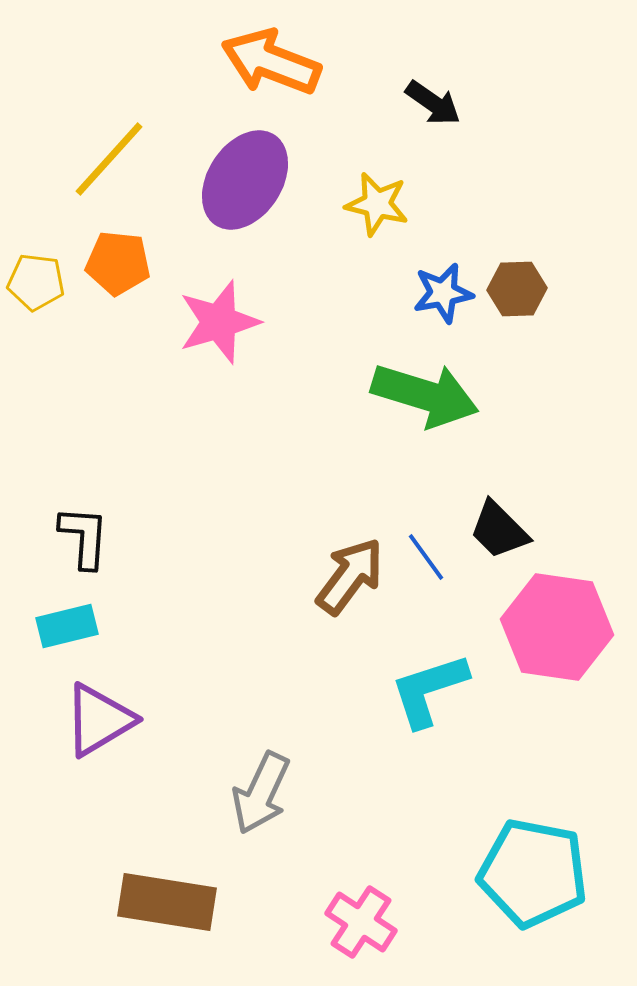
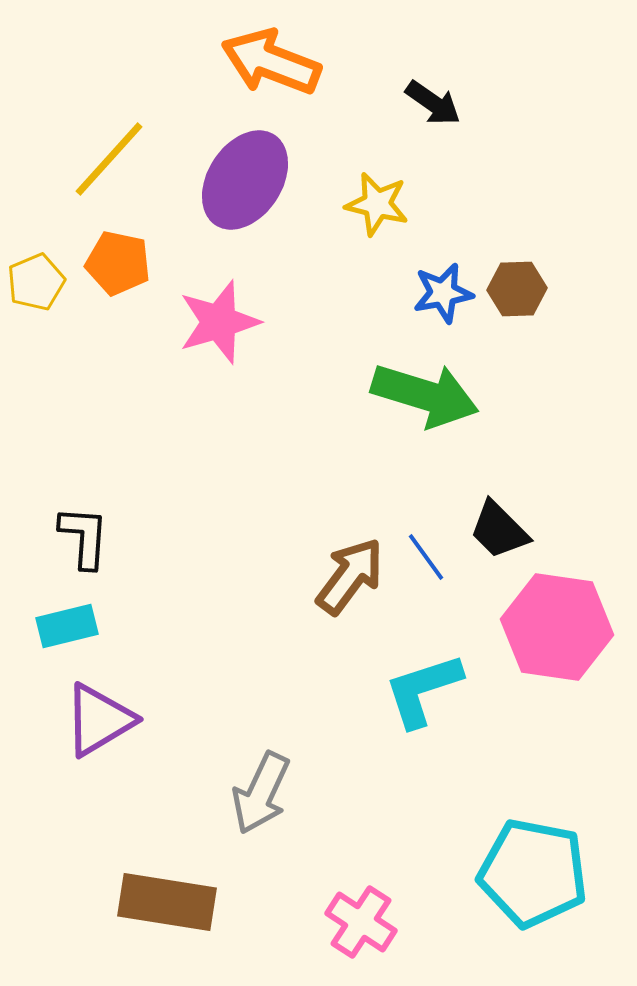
orange pentagon: rotated 6 degrees clockwise
yellow pentagon: rotated 30 degrees counterclockwise
cyan L-shape: moved 6 px left
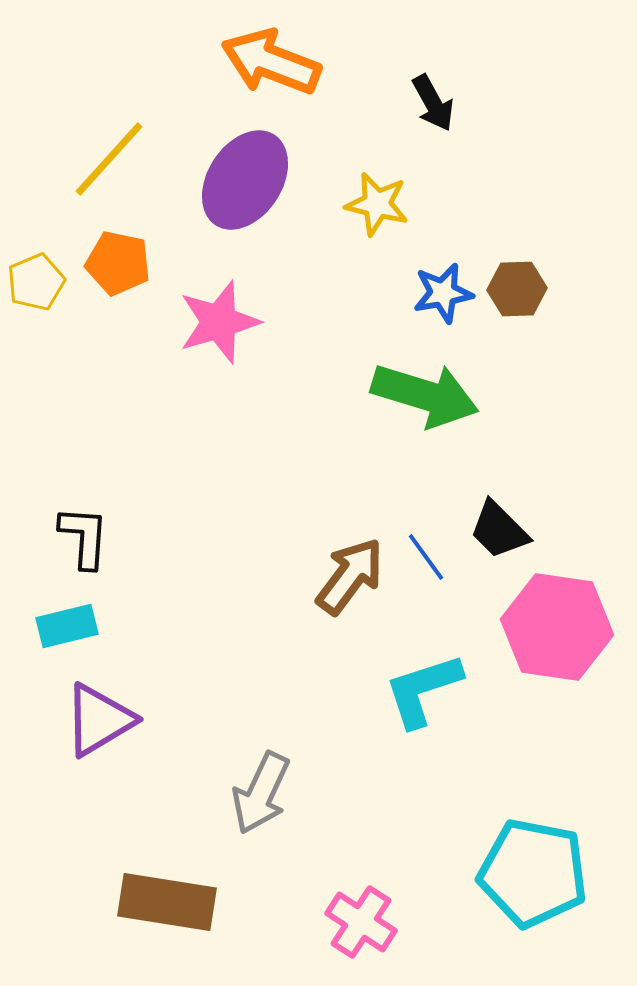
black arrow: rotated 26 degrees clockwise
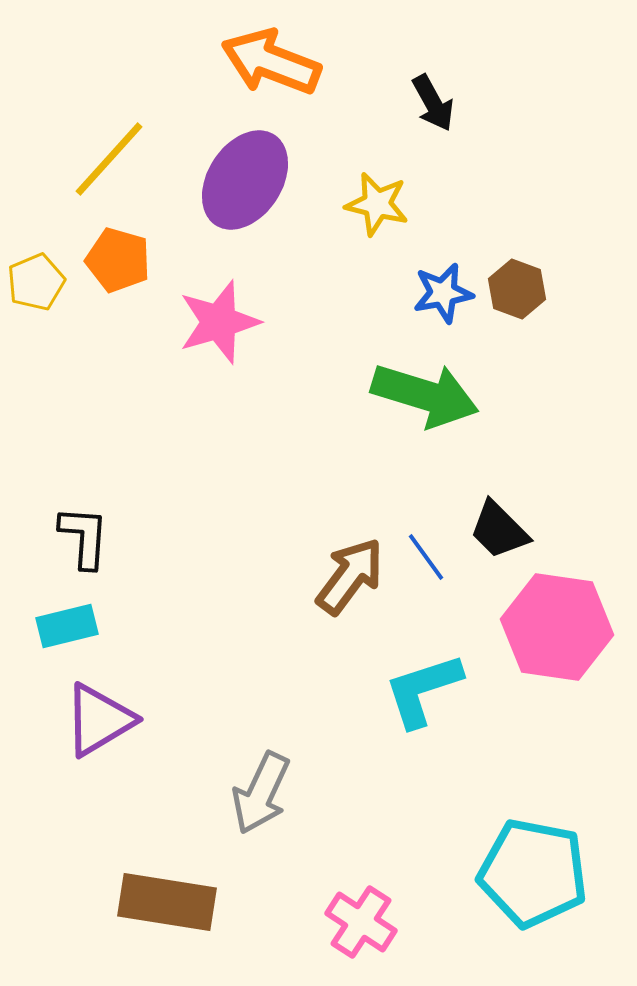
orange pentagon: moved 3 px up; rotated 4 degrees clockwise
brown hexagon: rotated 22 degrees clockwise
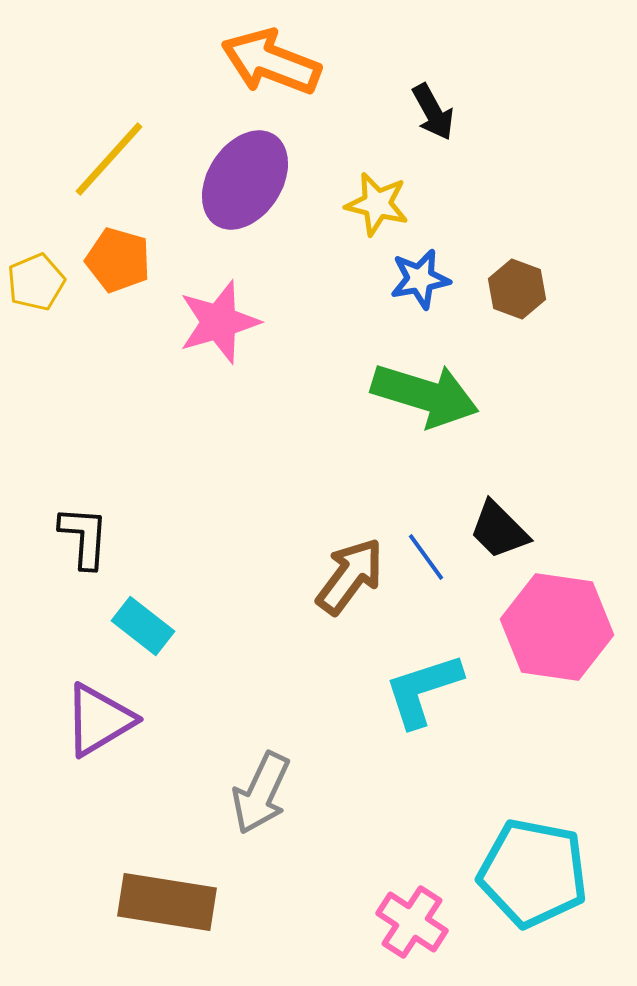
black arrow: moved 9 px down
blue star: moved 23 px left, 14 px up
cyan rectangle: moved 76 px right; rotated 52 degrees clockwise
pink cross: moved 51 px right
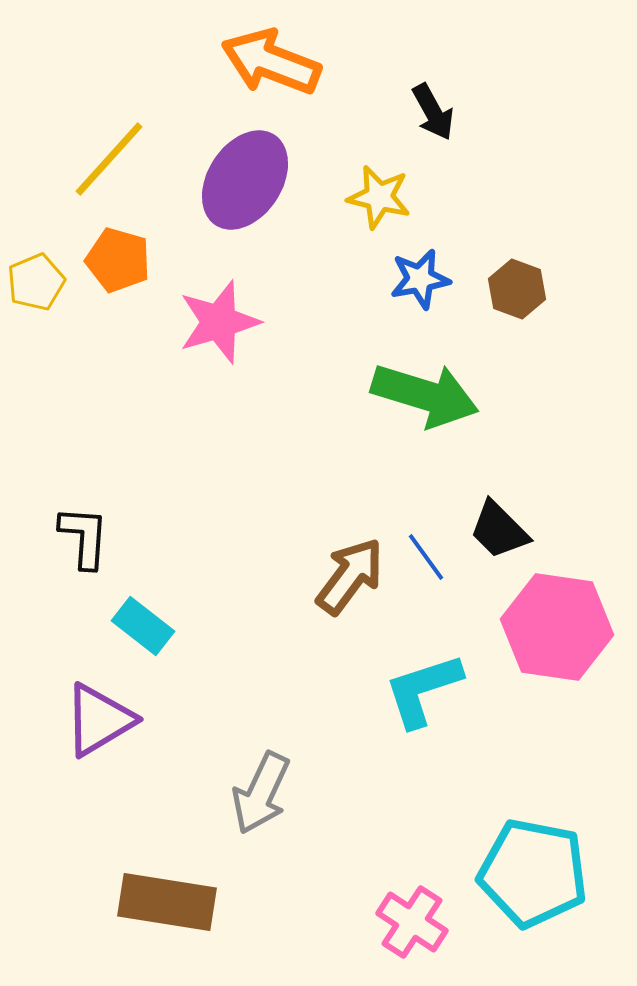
yellow star: moved 2 px right, 7 px up
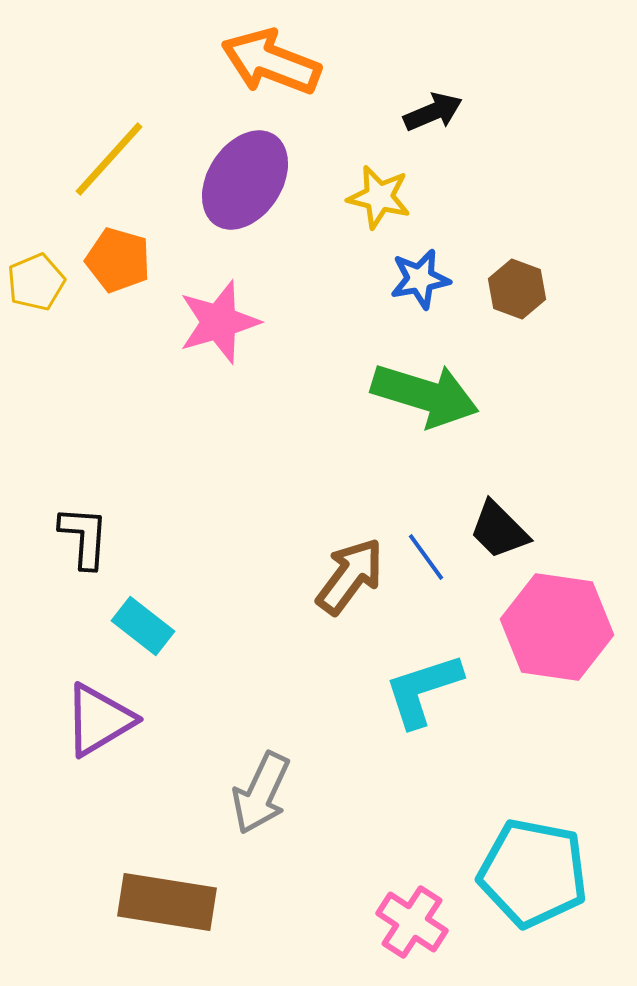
black arrow: rotated 84 degrees counterclockwise
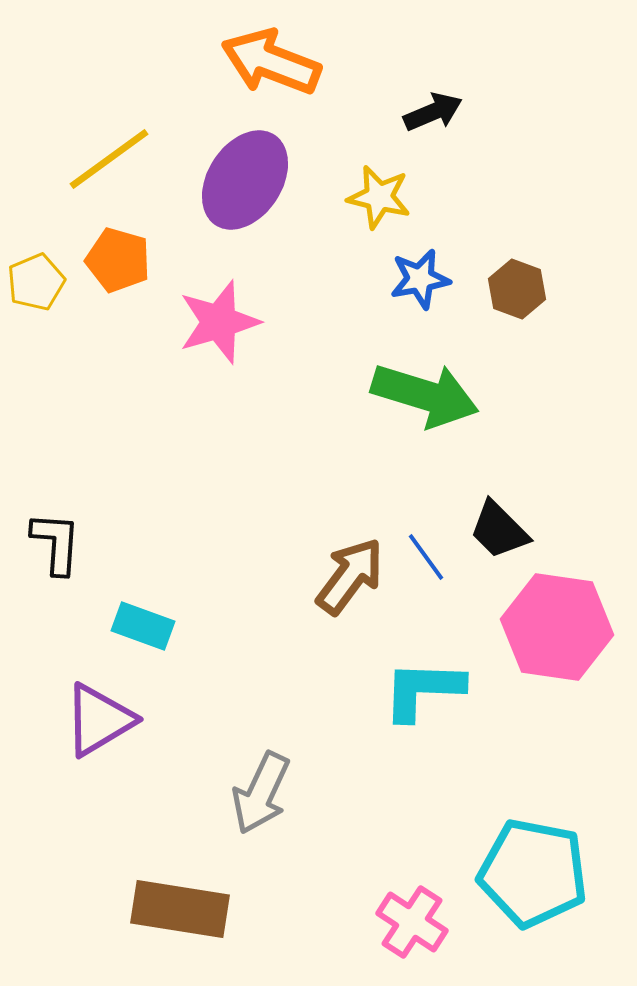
yellow line: rotated 12 degrees clockwise
black L-shape: moved 28 px left, 6 px down
cyan rectangle: rotated 18 degrees counterclockwise
cyan L-shape: rotated 20 degrees clockwise
brown rectangle: moved 13 px right, 7 px down
